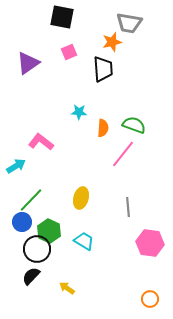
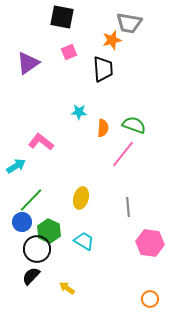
orange star: moved 2 px up
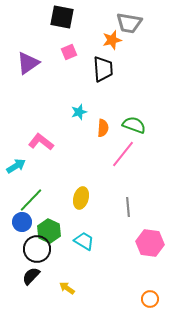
cyan star: rotated 21 degrees counterclockwise
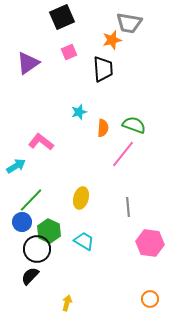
black square: rotated 35 degrees counterclockwise
black semicircle: moved 1 px left
yellow arrow: moved 15 px down; rotated 70 degrees clockwise
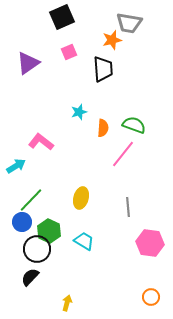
black semicircle: moved 1 px down
orange circle: moved 1 px right, 2 px up
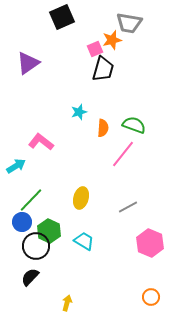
pink square: moved 26 px right, 3 px up
black trapezoid: rotated 20 degrees clockwise
gray line: rotated 66 degrees clockwise
pink hexagon: rotated 16 degrees clockwise
black circle: moved 1 px left, 3 px up
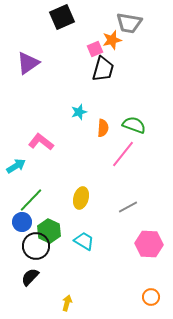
pink hexagon: moved 1 px left, 1 px down; rotated 20 degrees counterclockwise
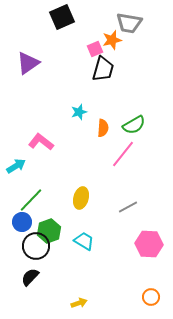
green semicircle: rotated 130 degrees clockwise
green hexagon: rotated 15 degrees clockwise
yellow arrow: moved 12 px right; rotated 56 degrees clockwise
